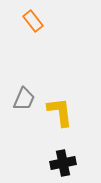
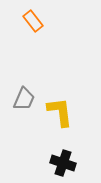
black cross: rotated 30 degrees clockwise
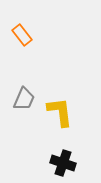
orange rectangle: moved 11 px left, 14 px down
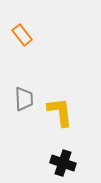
gray trapezoid: rotated 25 degrees counterclockwise
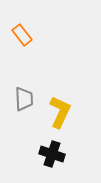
yellow L-shape: rotated 32 degrees clockwise
black cross: moved 11 px left, 9 px up
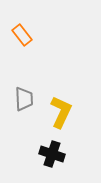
yellow L-shape: moved 1 px right
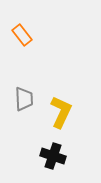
black cross: moved 1 px right, 2 px down
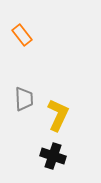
yellow L-shape: moved 3 px left, 3 px down
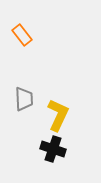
black cross: moved 7 px up
